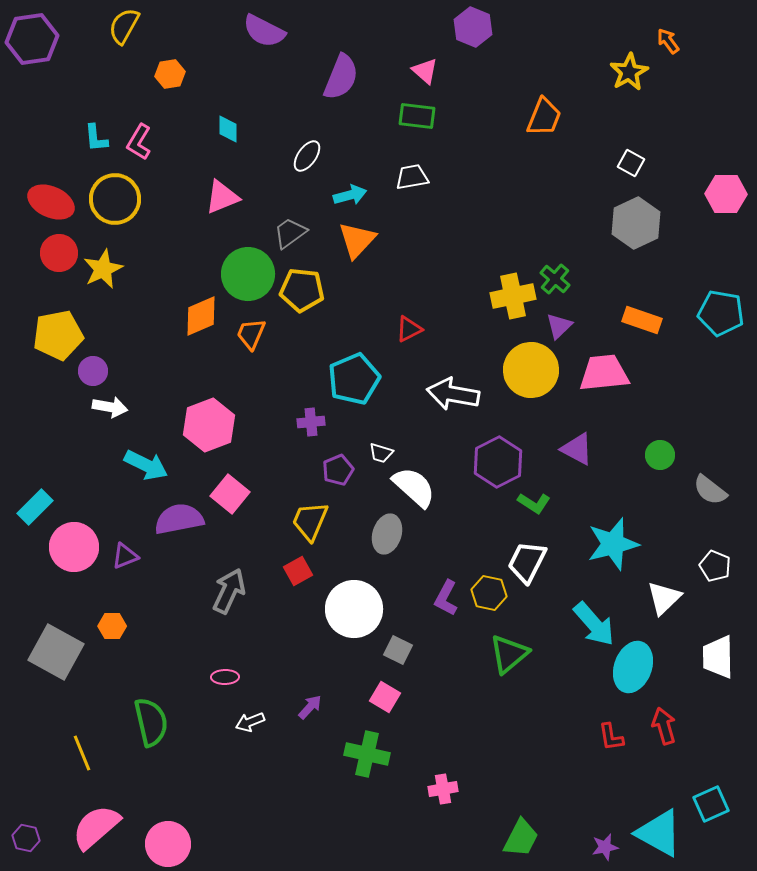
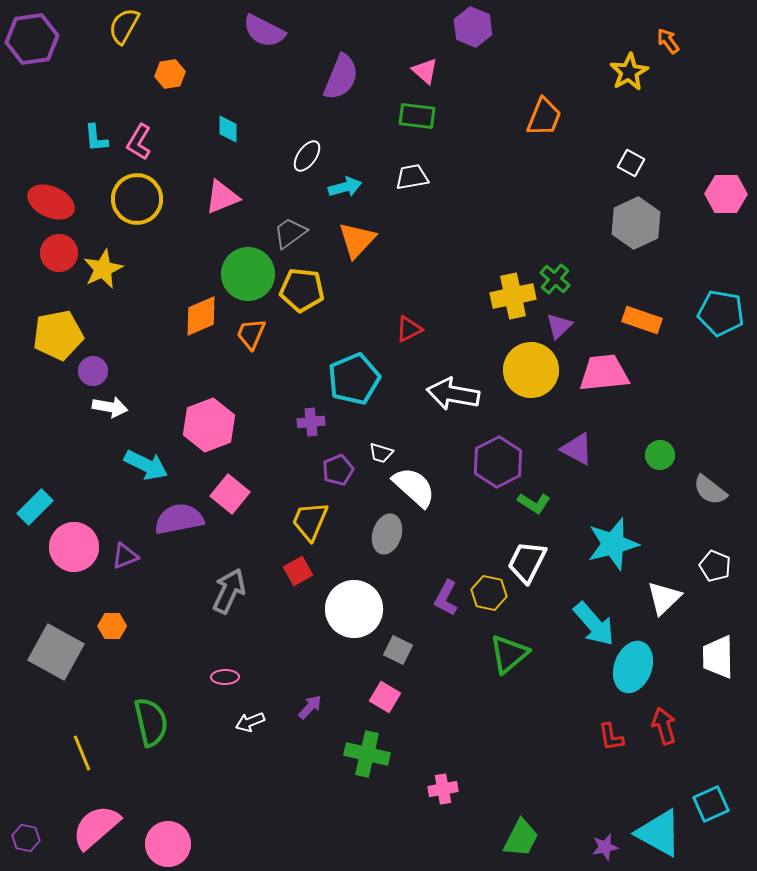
cyan arrow at (350, 195): moved 5 px left, 8 px up
yellow circle at (115, 199): moved 22 px right
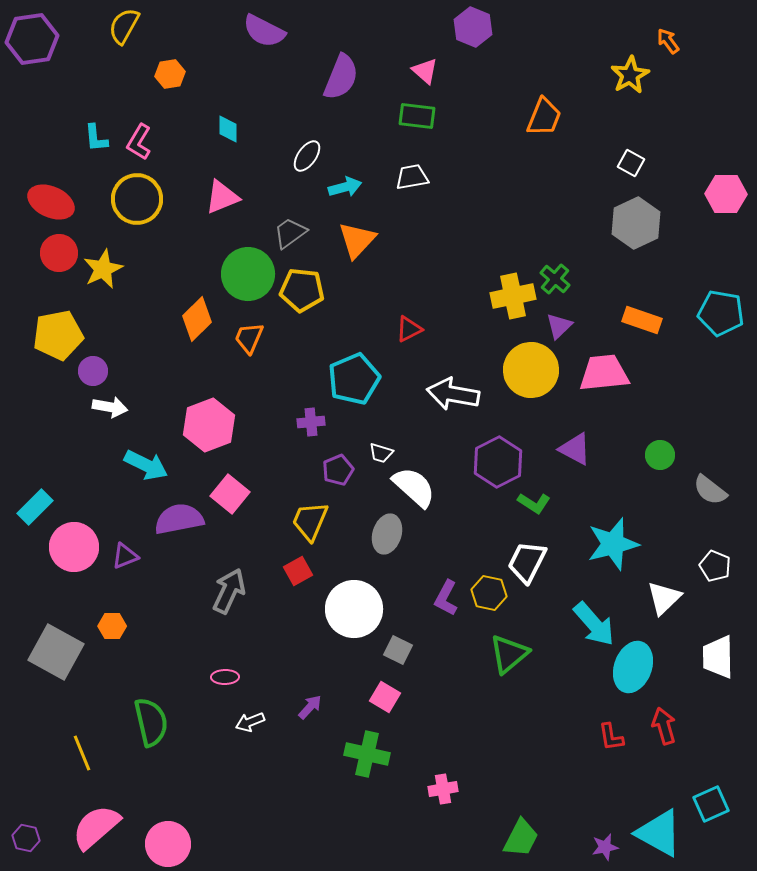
yellow star at (629, 72): moved 1 px right, 3 px down
orange diamond at (201, 316): moved 4 px left, 3 px down; rotated 21 degrees counterclockwise
orange trapezoid at (251, 334): moved 2 px left, 4 px down
purple triangle at (577, 449): moved 2 px left
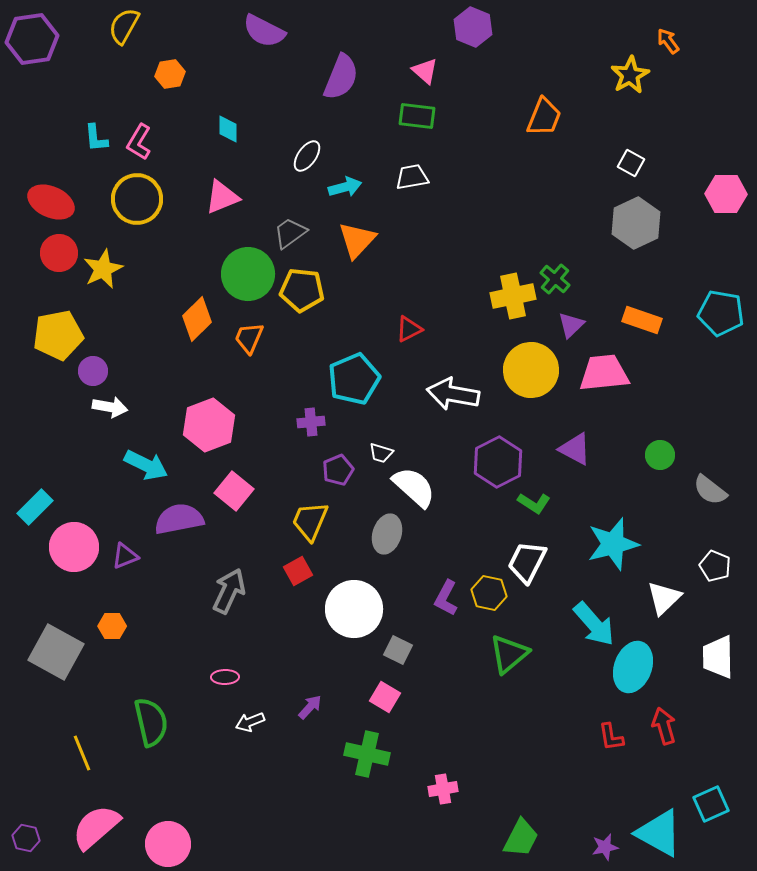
purple triangle at (559, 326): moved 12 px right, 1 px up
pink square at (230, 494): moved 4 px right, 3 px up
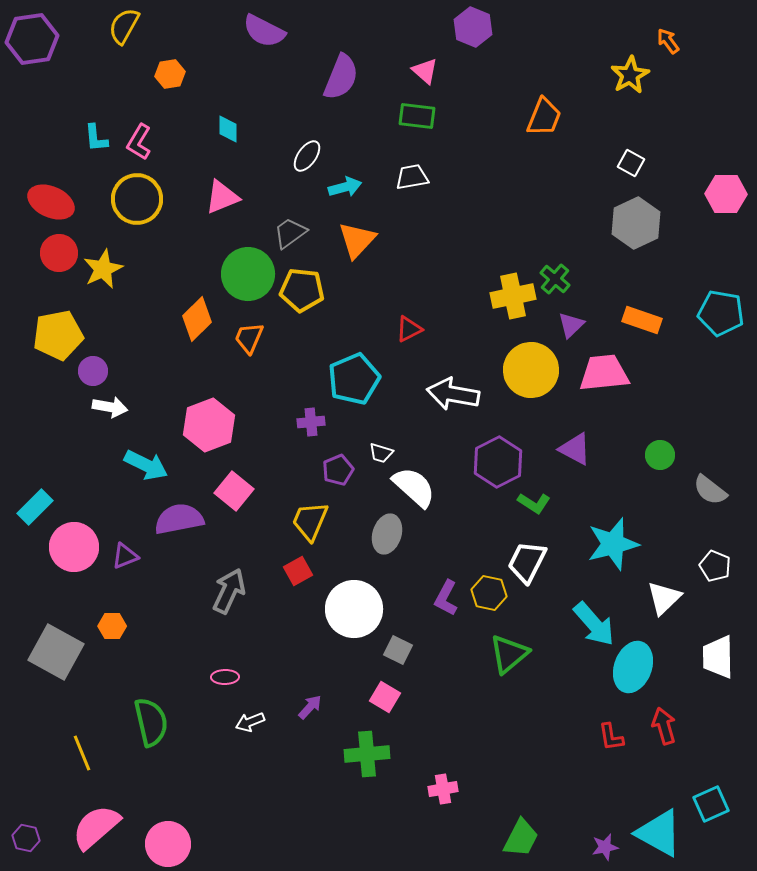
green cross at (367, 754): rotated 18 degrees counterclockwise
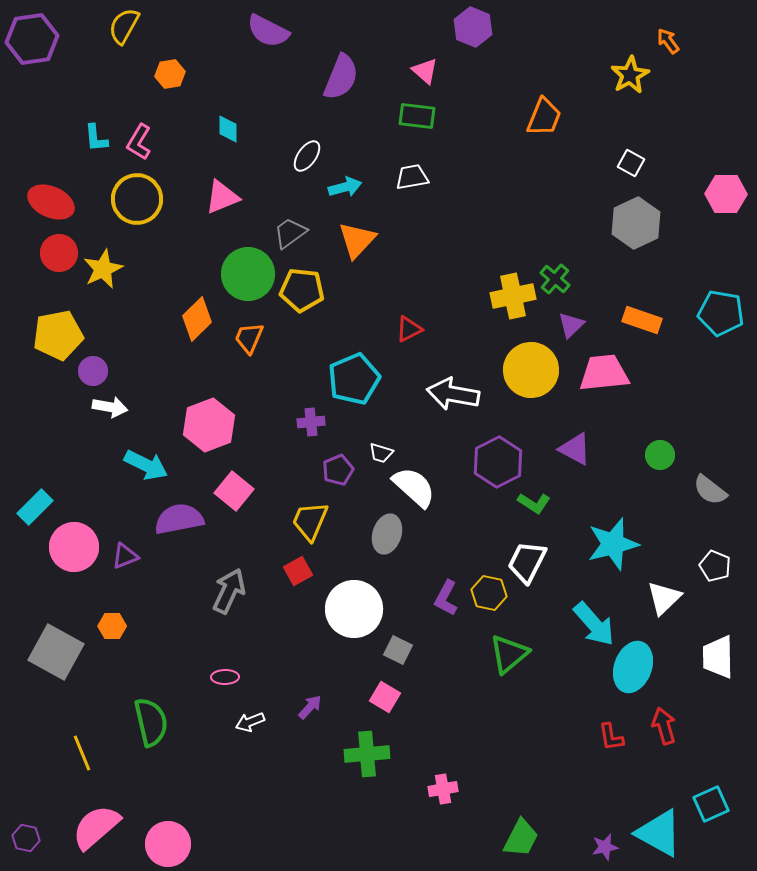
purple semicircle at (264, 31): moved 4 px right
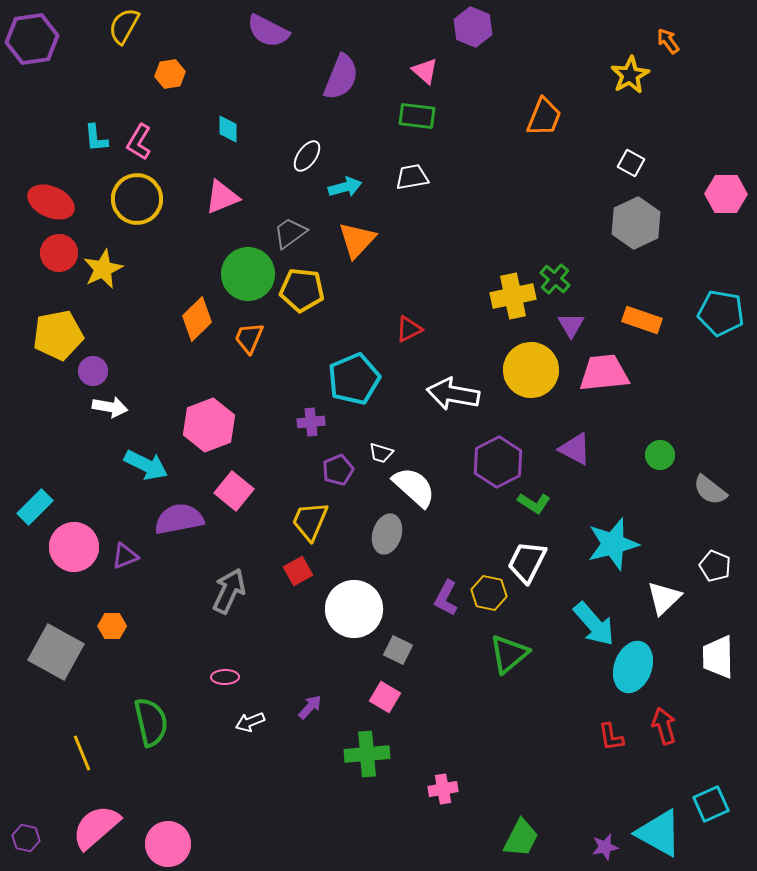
purple triangle at (571, 325): rotated 16 degrees counterclockwise
